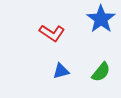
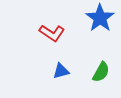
blue star: moved 1 px left, 1 px up
green semicircle: rotated 10 degrees counterclockwise
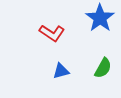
green semicircle: moved 2 px right, 4 px up
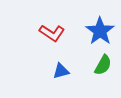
blue star: moved 13 px down
green semicircle: moved 3 px up
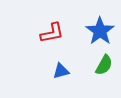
red L-shape: rotated 45 degrees counterclockwise
green semicircle: moved 1 px right
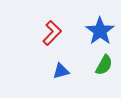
red L-shape: rotated 35 degrees counterclockwise
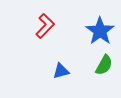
red L-shape: moved 7 px left, 7 px up
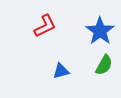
red L-shape: rotated 20 degrees clockwise
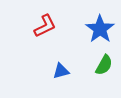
blue star: moved 2 px up
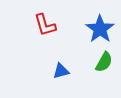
red L-shape: moved 1 px up; rotated 100 degrees clockwise
green semicircle: moved 3 px up
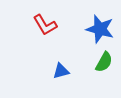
red L-shape: rotated 15 degrees counterclockwise
blue star: rotated 20 degrees counterclockwise
